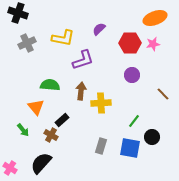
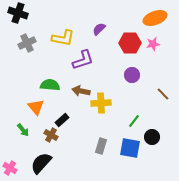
brown arrow: rotated 84 degrees counterclockwise
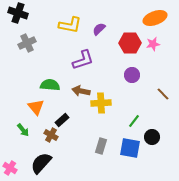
yellow L-shape: moved 7 px right, 13 px up
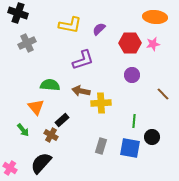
orange ellipse: moved 1 px up; rotated 25 degrees clockwise
green line: rotated 32 degrees counterclockwise
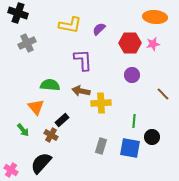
purple L-shape: rotated 75 degrees counterclockwise
pink cross: moved 1 px right, 2 px down
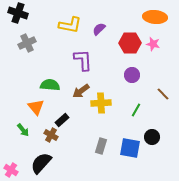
pink star: rotated 24 degrees clockwise
brown arrow: rotated 48 degrees counterclockwise
green line: moved 2 px right, 11 px up; rotated 24 degrees clockwise
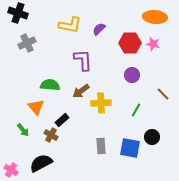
gray rectangle: rotated 21 degrees counterclockwise
black semicircle: rotated 20 degrees clockwise
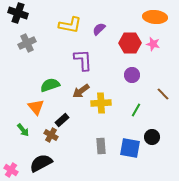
green semicircle: rotated 24 degrees counterclockwise
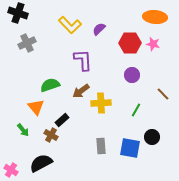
yellow L-shape: rotated 35 degrees clockwise
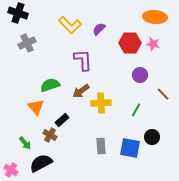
purple circle: moved 8 px right
green arrow: moved 2 px right, 13 px down
brown cross: moved 1 px left
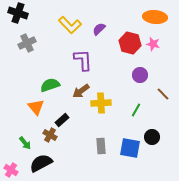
red hexagon: rotated 15 degrees clockwise
